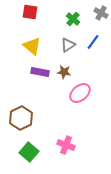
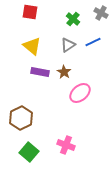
blue line: rotated 28 degrees clockwise
brown star: rotated 24 degrees clockwise
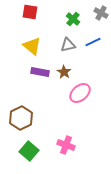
gray triangle: rotated 21 degrees clockwise
green square: moved 1 px up
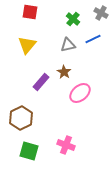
blue line: moved 3 px up
yellow triangle: moved 5 px left, 1 px up; rotated 30 degrees clockwise
purple rectangle: moved 1 px right, 10 px down; rotated 60 degrees counterclockwise
green square: rotated 24 degrees counterclockwise
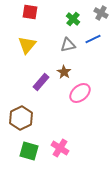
pink cross: moved 6 px left, 3 px down; rotated 12 degrees clockwise
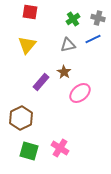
gray cross: moved 3 px left, 5 px down; rotated 16 degrees counterclockwise
green cross: rotated 16 degrees clockwise
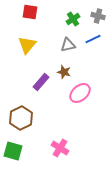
gray cross: moved 2 px up
brown star: rotated 16 degrees counterclockwise
green square: moved 16 px left
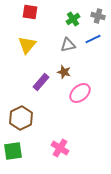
green square: rotated 24 degrees counterclockwise
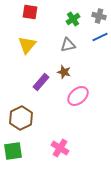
gray cross: moved 1 px right
blue line: moved 7 px right, 2 px up
pink ellipse: moved 2 px left, 3 px down
